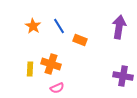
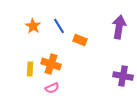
pink semicircle: moved 5 px left
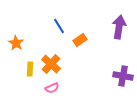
orange star: moved 17 px left, 17 px down
orange rectangle: rotated 56 degrees counterclockwise
orange cross: rotated 24 degrees clockwise
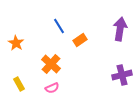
purple arrow: moved 1 px right, 2 px down
yellow rectangle: moved 11 px left, 15 px down; rotated 32 degrees counterclockwise
purple cross: moved 1 px left, 1 px up; rotated 24 degrees counterclockwise
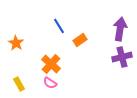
purple cross: moved 18 px up
pink semicircle: moved 2 px left, 5 px up; rotated 56 degrees clockwise
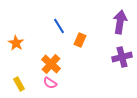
purple arrow: moved 7 px up
orange rectangle: rotated 32 degrees counterclockwise
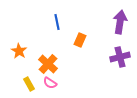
blue line: moved 2 px left, 4 px up; rotated 21 degrees clockwise
orange star: moved 3 px right, 8 px down
purple cross: moved 2 px left
orange cross: moved 3 px left
yellow rectangle: moved 10 px right
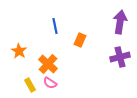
blue line: moved 2 px left, 4 px down
yellow rectangle: moved 1 px right, 1 px down
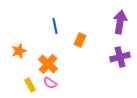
orange star: rotated 21 degrees clockwise
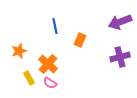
purple arrow: rotated 120 degrees counterclockwise
yellow rectangle: moved 1 px left, 7 px up
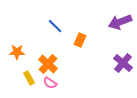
blue line: rotated 35 degrees counterclockwise
orange star: moved 2 px left, 1 px down; rotated 21 degrees clockwise
purple cross: moved 3 px right, 6 px down; rotated 36 degrees counterclockwise
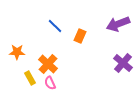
purple arrow: moved 2 px left, 2 px down
orange rectangle: moved 4 px up
yellow rectangle: moved 1 px right
pink semicircle: rotated 32 degrees clockwise
